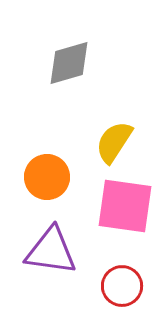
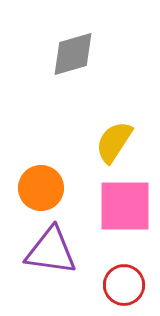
gray diamond: moved 4 px right, 9 px up
orange circle: moved 6 px left, 11 px down
pink square: rotated 8 degrees counterclockwise
red circle: moved 2 px right, 1 px up
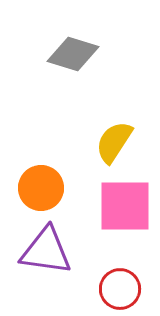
gray diamond: rotated 33 degrees clockwise
purple triangle: moved 5 px left
red circle: moved 4 px left, 4 px down
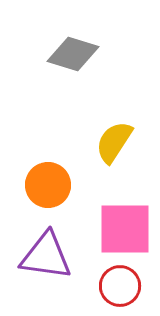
orange circle: moved 7 px right, 3 px up
pink square: moved 23 px down
purple triangle: moved 5 px down
red circle: moved 3 px up
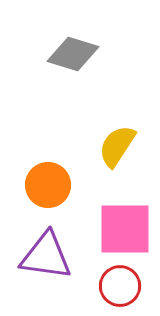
yellow semicircle: moved 3 px right, 4 px down
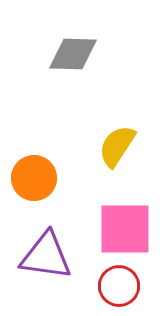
gray diamond: rotated 15 degrees counterclockwise
orange circle: moved 14 px left, 7 px up
red circle: moved 1 px left
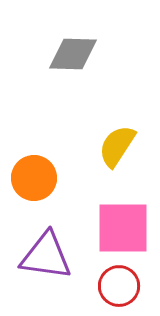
pink square: moved 2 px left, 1 px up
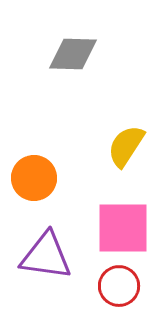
yellow semicircle: moved 9 px right
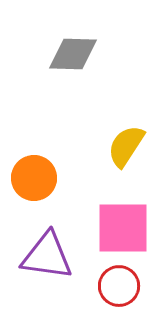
purple triangle: moved 1 px right
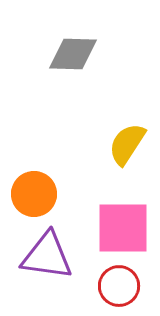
yellow semicircle: moved 1 px right, 2 px up
orange circle: moved 16 px down
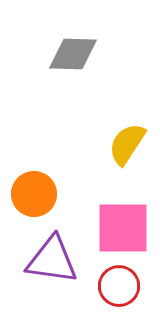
purple triangle: moved 5 px right, 4 px down
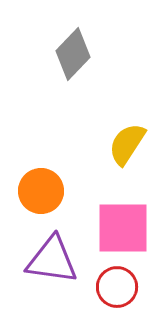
gray diamond: rotated 48 degrees counterclockwise
orange circle: moved 7 px right, 3 px up
red circle: moved 2 px left, 1 px down
